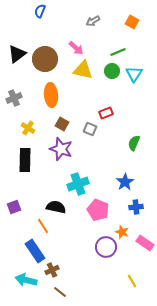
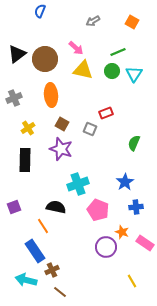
yellow cross: rotated 24 degrees clockwise
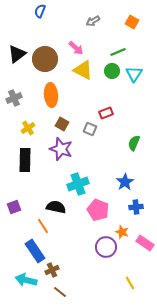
yellow triangle: rotated 15 degrees clockwise
yellow line: moved 2 px left, 2 px down
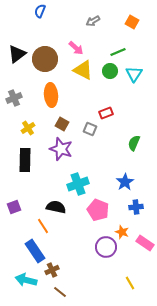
green circle: moved 2 px left
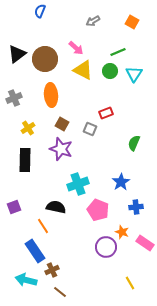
blue star: moved 4 px left
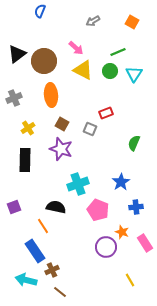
brown circle: moved 1 px left, 2 px down
pink rectangle: rotated 24 degrees clockwise
yellow line: moved 3 px up
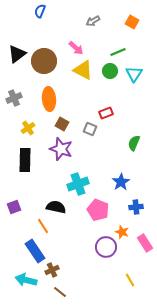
orange ellipse: moved 2 px left, 4 px down
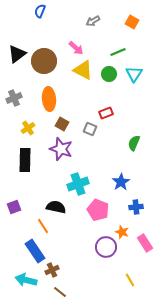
green circle: moved 1 px left, 3 px down
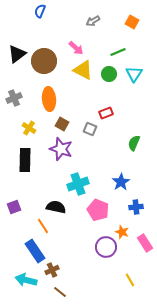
yellow cross: moved 1 px right; rotated 24 degrees counterclockwise
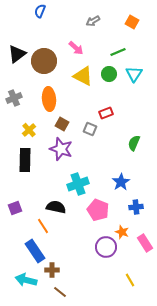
yellow triangle: moved 6 px down
yellow cross: moved 2 px down; rotated 16 degrees clockwise
purple square: moved 1 px right, 1 px down
brown cross: rotated 24 degrees clockwise
